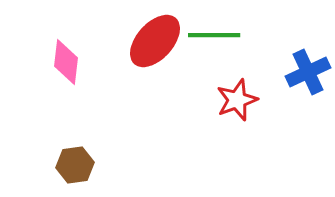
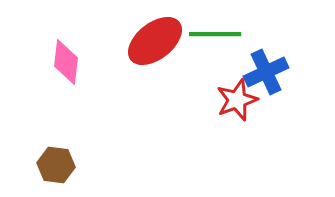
green line: moved 1 px right, 1 px up
red ellipse: rotated 10 degrees clockwise
blue cross: moved 42 px left
brown hexagon: moved 19 px left; rotated 15 degrees clockwise
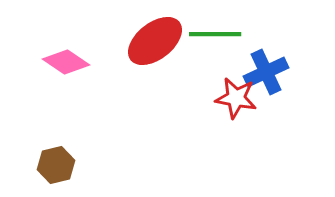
pink diamond: rotated 63 degrees counterclockwise
red star: moved 1 px left, 2 px up; rotated 30 degrees clockwise
brown hexagon: rotated 21 degrees counterclockwise
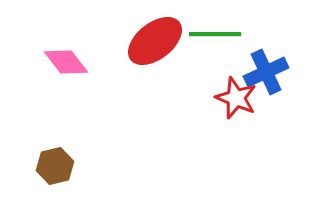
pink diamond: rotated 18 degrees clockwise
red star: rotated 12 degrees clockwise
brown hexagon: moved 1 px left, 1 px down
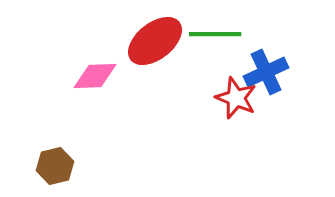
pink diamond: moved 29 px right, 14 px down; rotated 54 degrees counterclockwise
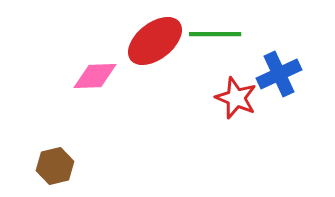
blue cross: moved 13 px right, 2 px down
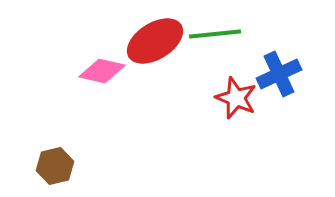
green line: rotated 6 degrees counterclockwise
red ellipse: rotated 6 degrees clockwise
pink diamond: moved 7 px right, 5 px up; rotated 15 degrees clockwise
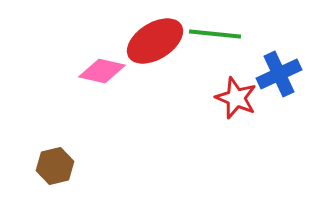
green line: rotated 12 degrees clockwise
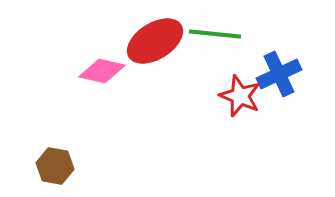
red star: moved 4 px right, 2 px up
brown hexagon: rotated 24 degrees clockwise
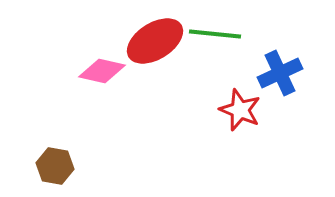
blue cross: moved 1 px right, 1 px up
red star: moved 14 px down
